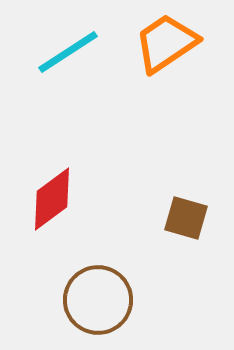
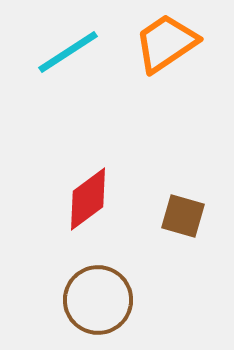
red diamond: moved 36 px right
brown square: moved 3 px left, 2 px up
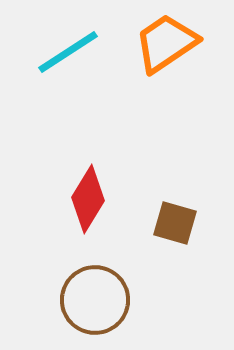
red diamond: rotated 22 degrees counterclockwise
brown square: moved 8 px left, 7 px down
brown circle: moved 3 px left
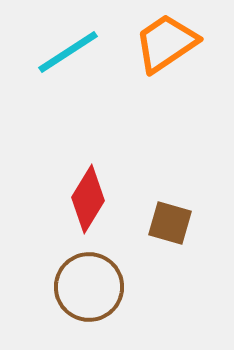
brown square: moved 5 px left
brown circle: moved 6 px left, 13 px up
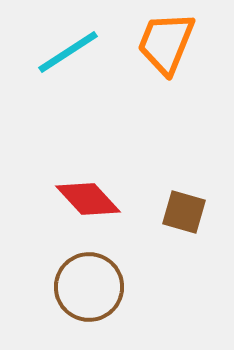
orange trapezoid: rotated 34 degrees counterclockwise
red diamond: rotated 74 degrees counterclockwise
brown square: moved 14 px right, 11 px up
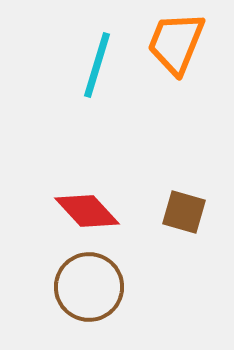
orange trapezoid: moved 10 px right
cyan line: moved 29 px right, 13 px down; rotated 40 degrees counterclockwise
red diamond: moved 1 px left, 12 px down
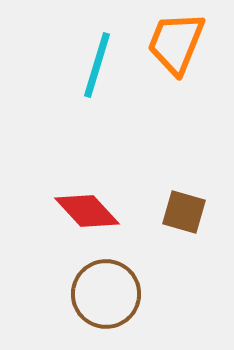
brown circle: moved 17 px right, 7 px down
